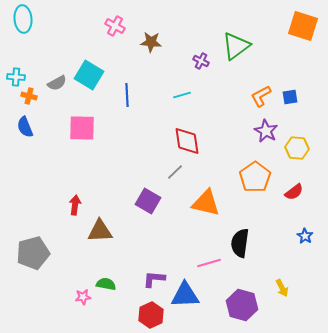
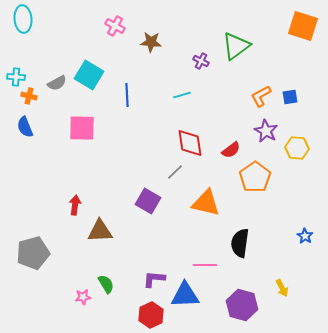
red diamond: moved 3 px right, 2 px down
red semicircle: moved 63 px left, 42 px up
pink line: moved 4 px left, 2 px down; rotated 15 degrees clockwise
green semicircle: rotated 48 degrees clockwise
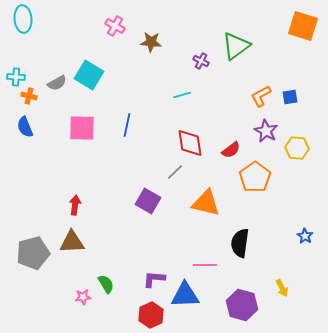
blue line: moved 30 px down; rotated 15 degrees clockwise
brown triangle: moved 28 px left, 11 px down
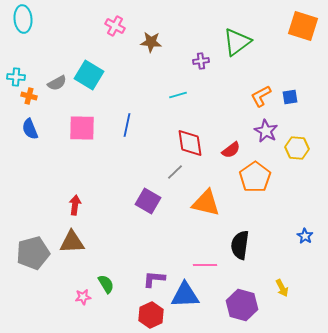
green triangle: moved 1 px right, 4 px up
purple cross: rotated 35 degrees counterclockwise
cyan line: moved 4 px left
blue semicircle: moved 5 px right, 2 px down
black semicircle: moved 2 px down
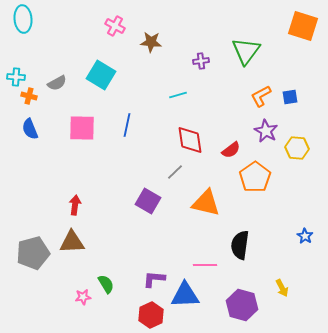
green triangle: moved 9 px right, 9 px down; rotated 16 degrees counterclockwise
cyan square: moved 12 px right
red diamond: moved 3 px up
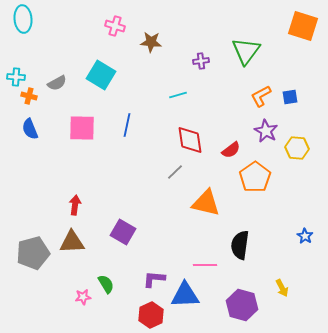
pink cross: rotated 12 degrees counterclockwise
purple square: moved 25 px left, 31 px down
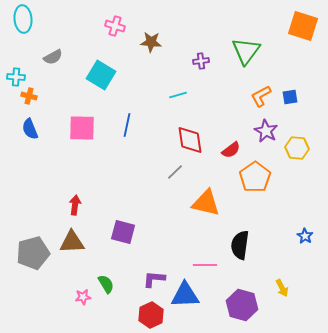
gray semicircle: moved 4 px left, 26 px up
purple square: rotated 15 degrees counterclockwise
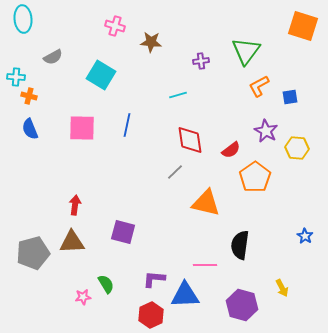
orange L-shape: moved 2 px left, 10 px up
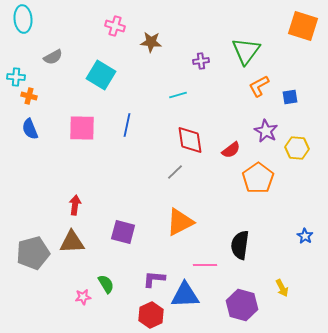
orange pentagon: moved 3 px right, 1 px down
orange triangle: moved 26 px left, 19 px down; rotated 40 degrees counterclockwise
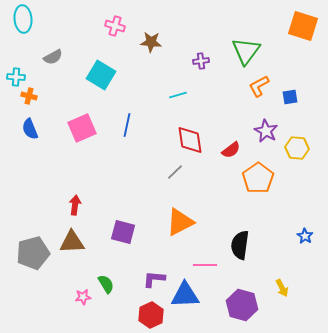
pink square: rotated 24 degrees counterclockwise
